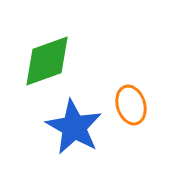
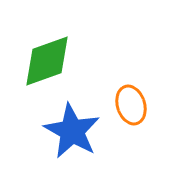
blue star: moved 2 px left, 4 px down
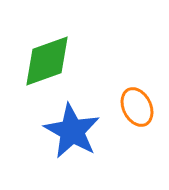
orange ellipse: moved 6 px right, 2 px down; rotated 9 degrees counterclockwise
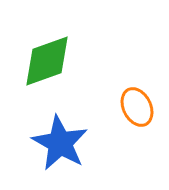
blue star: moved 12 px left, 12 px down
